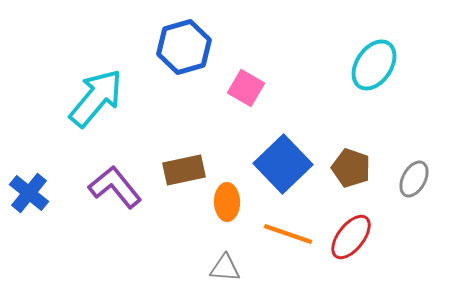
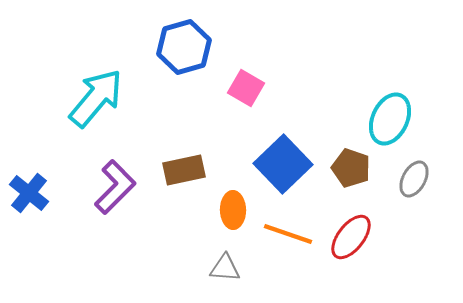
cyan ellipse: moved 16 px right, 54 px down; rotated 9 degrees counterclockwise
purple L-shape: rotated 84 degrees clockwise
orange ellipse: moved 6 px right, 8 px down
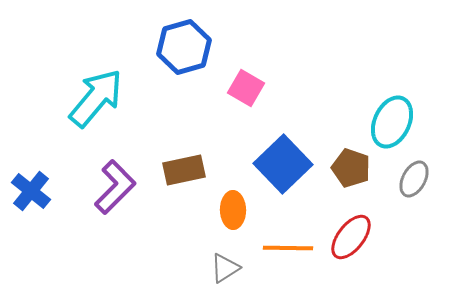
cyan ellipse: moved 2 px right, 3 px down
blue cross: moved 2 px right, 2 px up
orange line: moved 14 px down; rotated 18 degrees counterclockwise
gray triangle: rotated 36 degrees counterclockwise
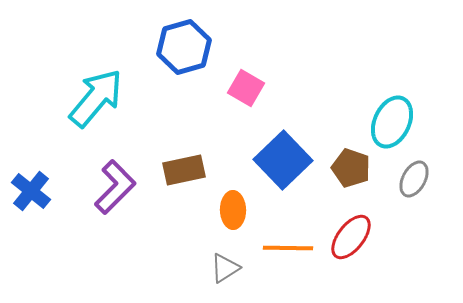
blue square: moved 4 px up
